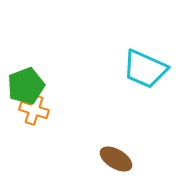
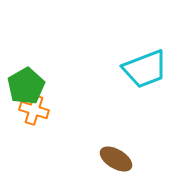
cyan trapezoid: rotated 45 degrees counterclockwise
green pentagon: rotated 9 degrees counterclockwise
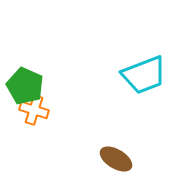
cyan trapezoid: moved 1 px left, 6 px down
green pentagon: moved 1 px left; rotated 18 degrees counterclockwise
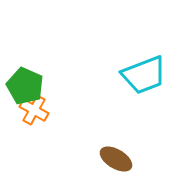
orange cross: rotated 12 degrees clockwise
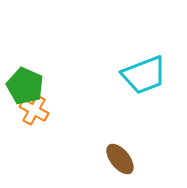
brown ellipse: moved 4 px right; rotated 20 degrees clockwise
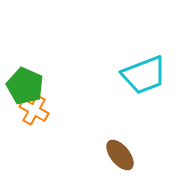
brown ellipse: moved 4 px up
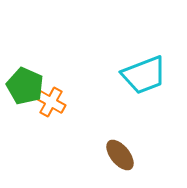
orange cross: moved 17 px right, 8 px up
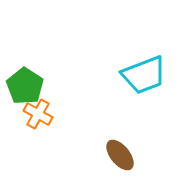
green pentagon: rotated 9 degrees clockwise
orange cross: moved 13 px left, 12 px down
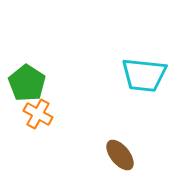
cyan trapezoid: rotated 27 degrees clockwise
green pentagon: moved 2 px right, 3 px up
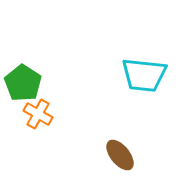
green pentagon: moved 4 px left
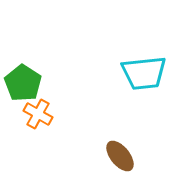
cyan trapezoid: moved 2 px up; rotated 12 degrees counterclockwise
brown ellipse: moved 1 px down
